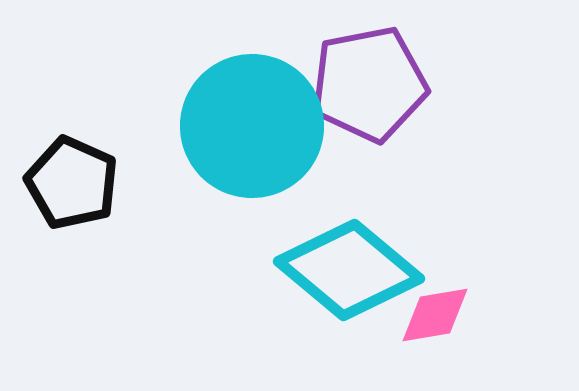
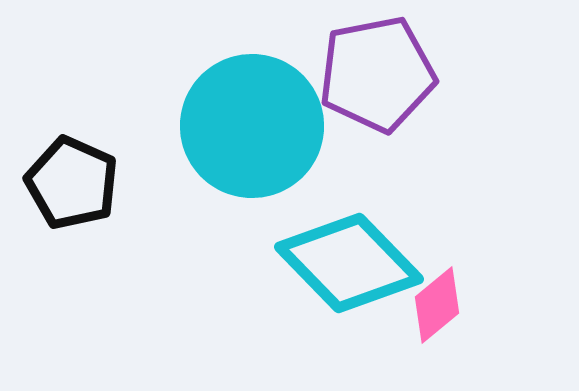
purple pentagon: moved 8 px right, 10 px up
cyan diamond: moved 7 px up; rotated 6 degrees clockwise
pink diamond: moved 2 px right, 10 px up; rotated 30 degrees counterclockwise
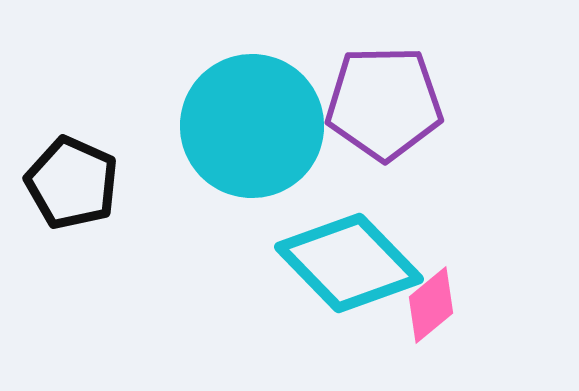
purple pentagon: moved 7 px right, 29 px down; rotated 10 degrees clockwise
pink diamond: moved 6 px left
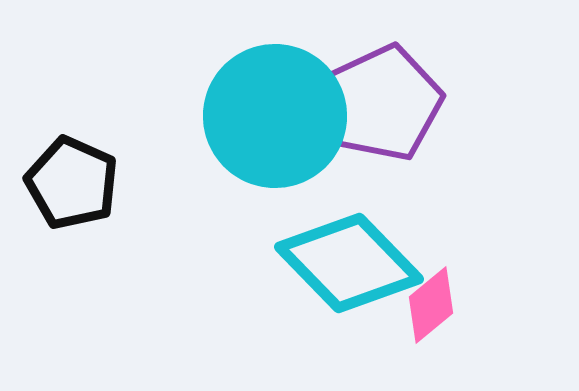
purple pentagon: rotated 24 degrees counterclockwise
cyan circle: moved 23 px right, 10 px up
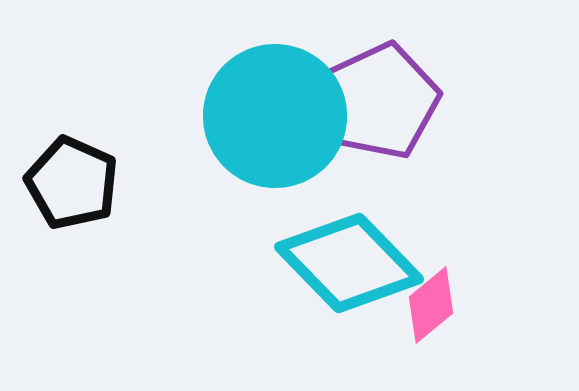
purple pentagon: moved 3 px left, 2 px up
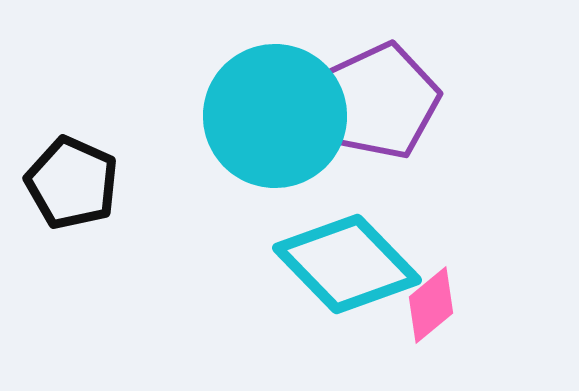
cyan diamond: moved 2 px left, 1 px down
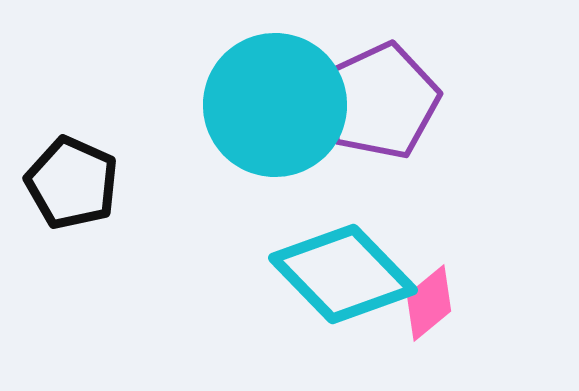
cyan circle: moved 11 px up
cyan diamond: moved 4 px left, 10 px down
pink diamond: moved 2 px left, 2 px up
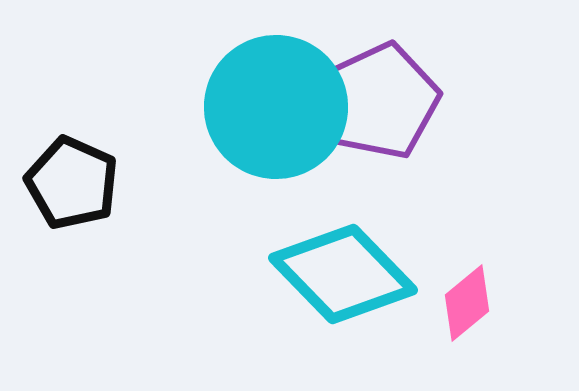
cyan circle: moved 1 px right, 2 px down
pink diamond: moved 38 px right
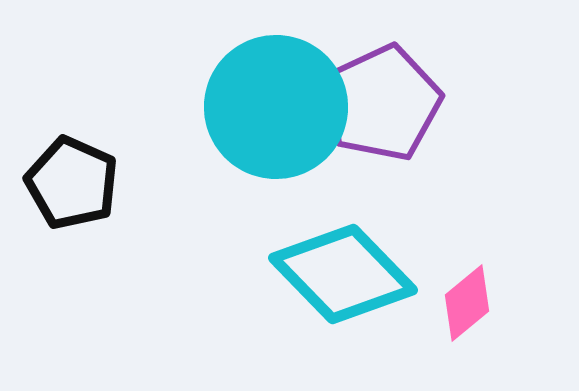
purple pentagon: moved 2 px right, 2 px down
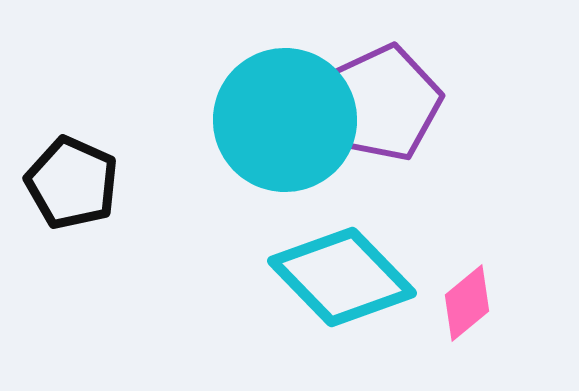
cyan circle: moved 9 px right, 13 px down
cyan diamond: moved 1 px left, 3 px down
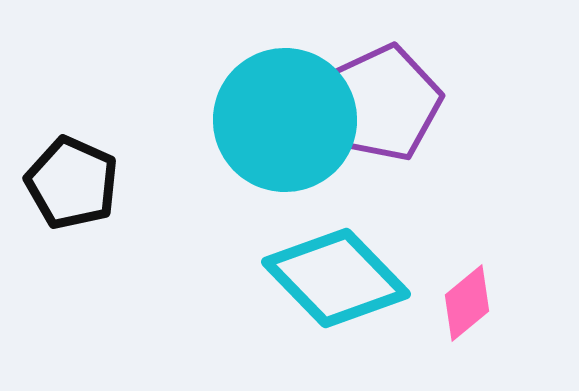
cyan diamond: moved 6 px left, 1 px down
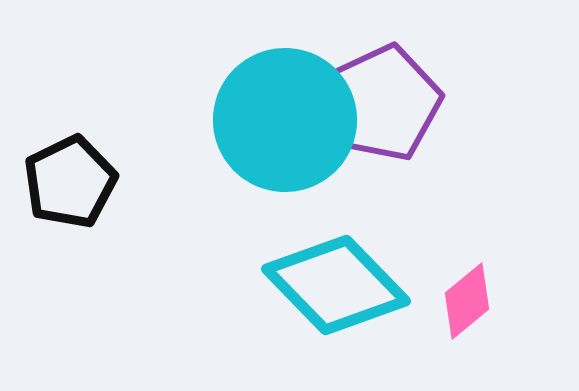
black pentagon: moved 2 px left, 1 px up; rotated 22 degrees clockwise
cyan diamond: moved 7 px down
pink diamond: moved 2 px up
